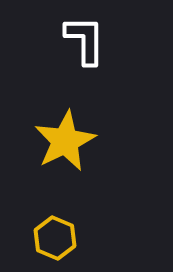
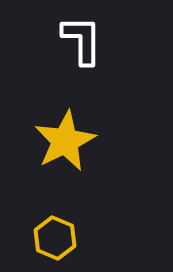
white L-shape: moved 3 px left
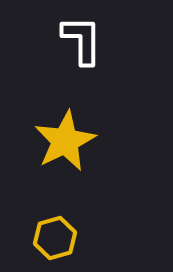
yellow hexagon: rotated 21 degrees clockwise
